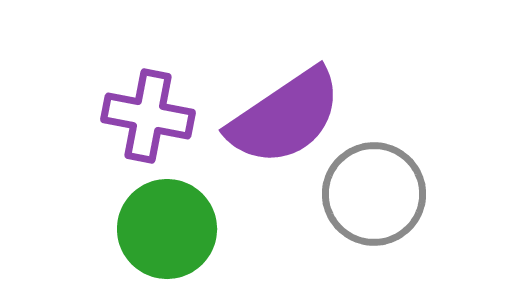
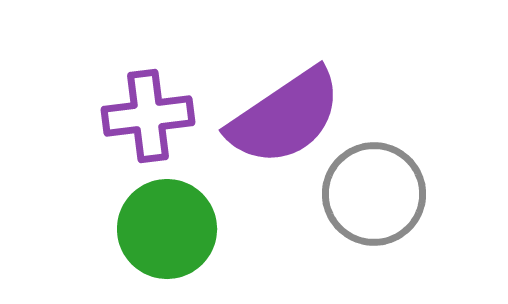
purple cross: rotated 18 degrees counterclockwise
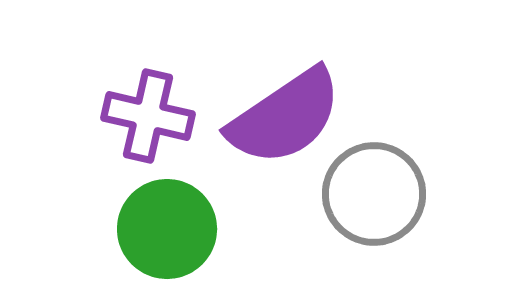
purple cross: rotated 20 degrees clockwise
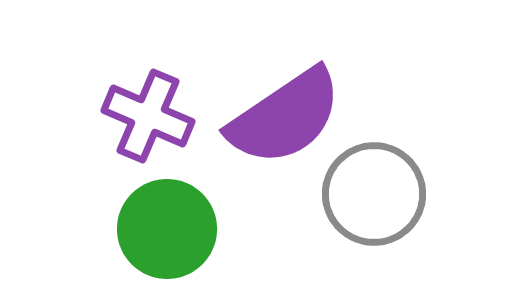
purple cross: rotated 10 degrees clockwise
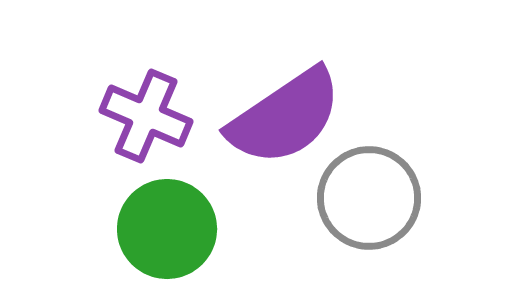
purple cross: moved 2 px left
gray circle: moved 5 px left, 4 px down
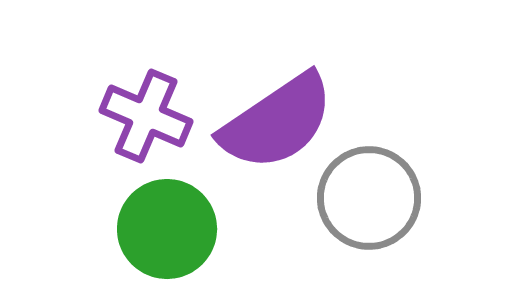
purple semicircle: moved 8 px left, 5 px down
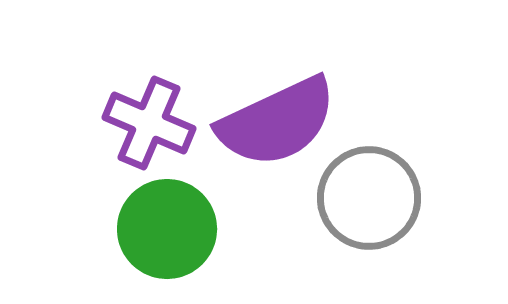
purple cross: moved 3 px right, 7 px down
purple semicircle: rotated 9 degrees clockwise
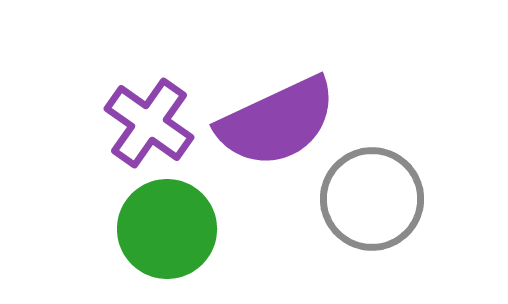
purple cross: rotated 12 degrees clockwise
gray circle: moved 3 px right, 1 px down
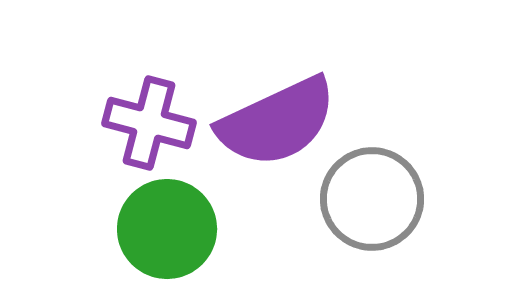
purple cross: rotated 20 degrees counterclockwise
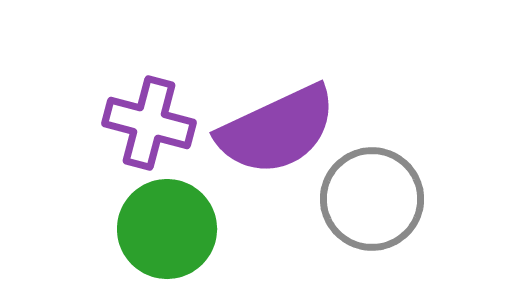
purple semicircle: moved 8 px down
